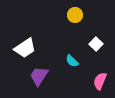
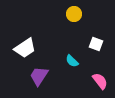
yellow circle: moved 1 px left, 1 px up
white square: rotated 24 degrees counterclockwise
pink semicircle: rotated 120 degrees clockwise
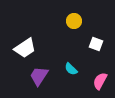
yellow circle: moved 7 px down
cyan semicircle: moved 1 px left, 8 px down
pink semicircle: rotated 114 degrees counterclockwise
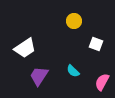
cyan semicircle: moved 2 px right, 2 px down
pink semicircle: moved 2 px right, 1 px down
